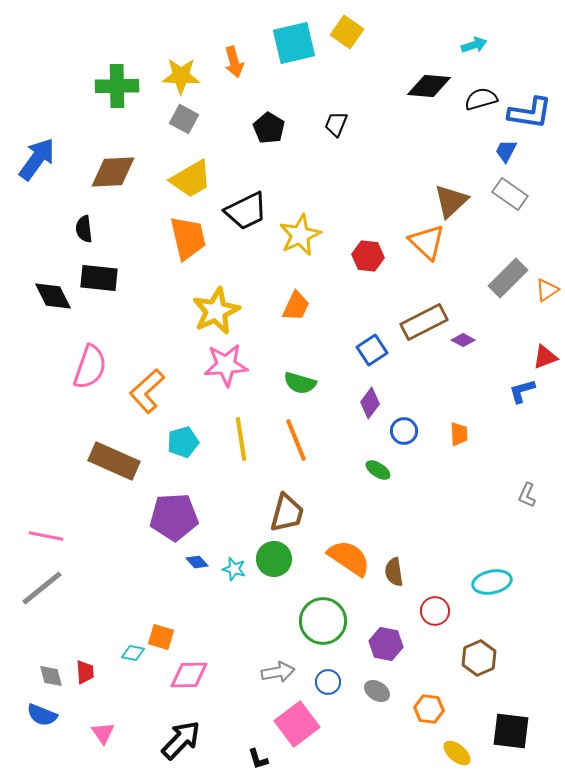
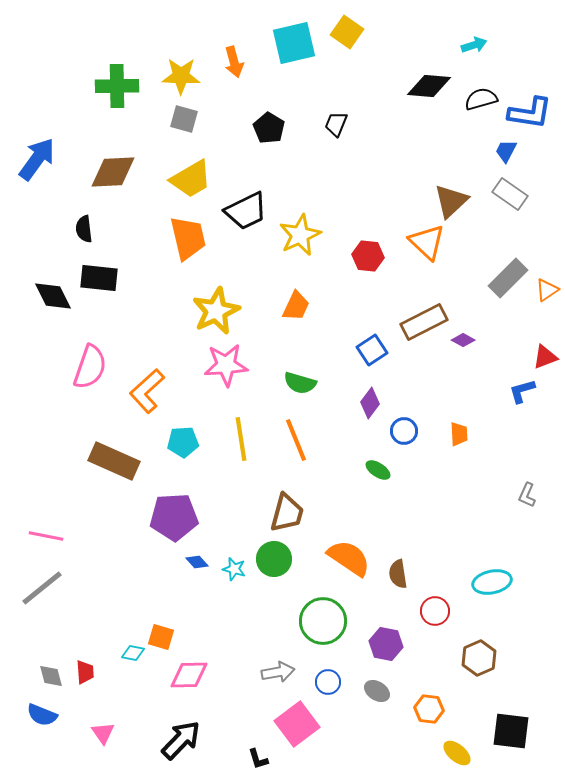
gray square at (184, 119): rotated 12 degrees counterclockwise
cyan pentagon at (183, 442): rotated 12 degrees clockwise
brown semicircle at (394, 572): moved 4 px right, 2 px down
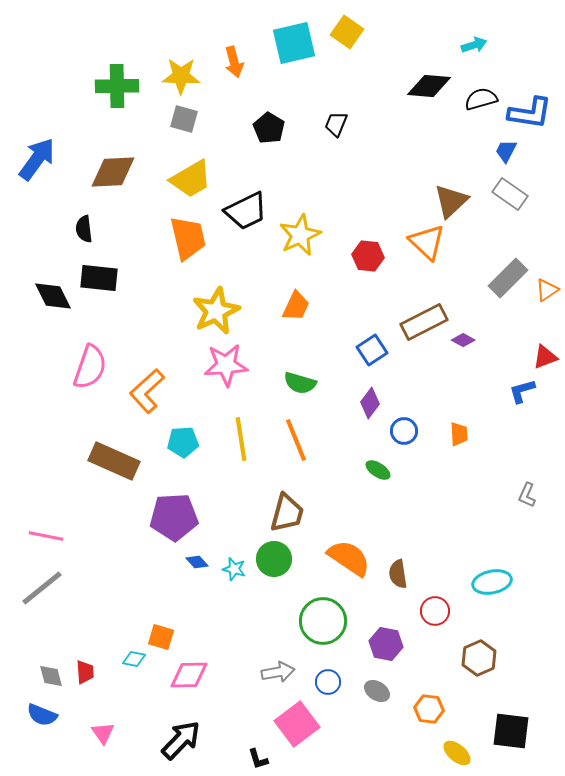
cyan diamond at (133, 653): moved 1 px right, 6 px down
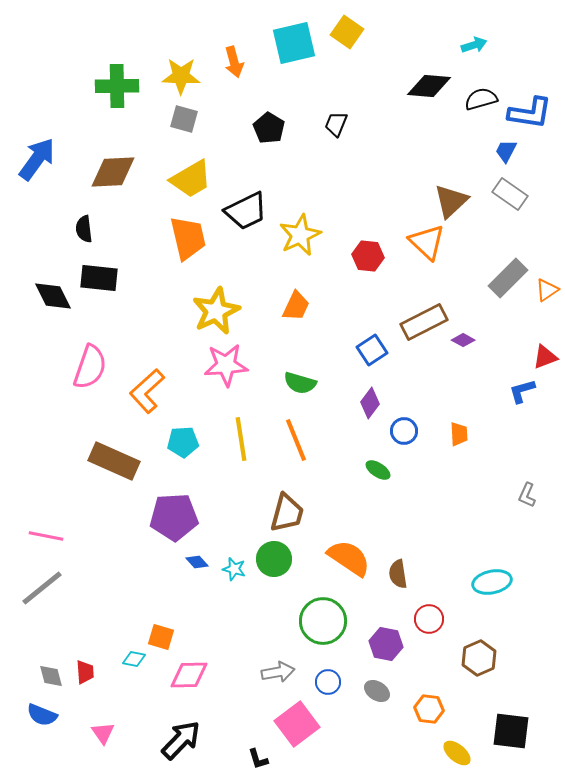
red circle at (435, 611): moved 6 px left, 8 px down
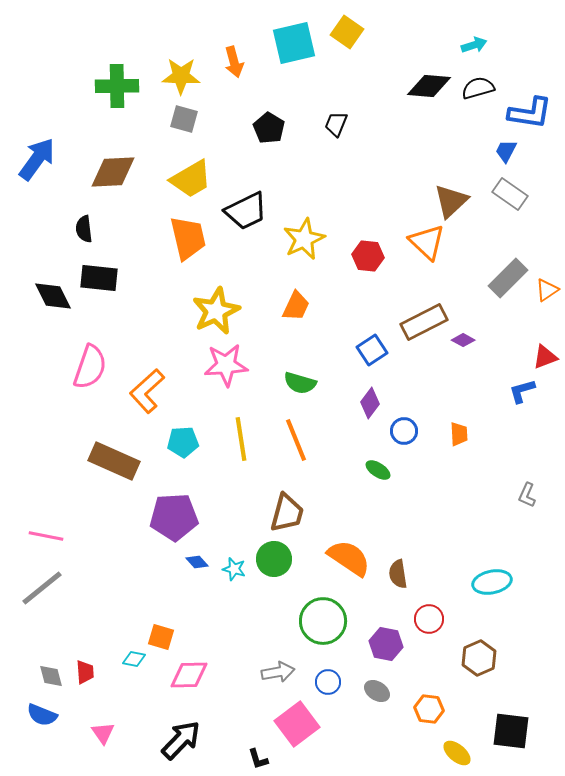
black semicircle at (481, 99): moved 3 px left, 11 px up
yellow star at (300, 235): moved 4 px right, 4 px down
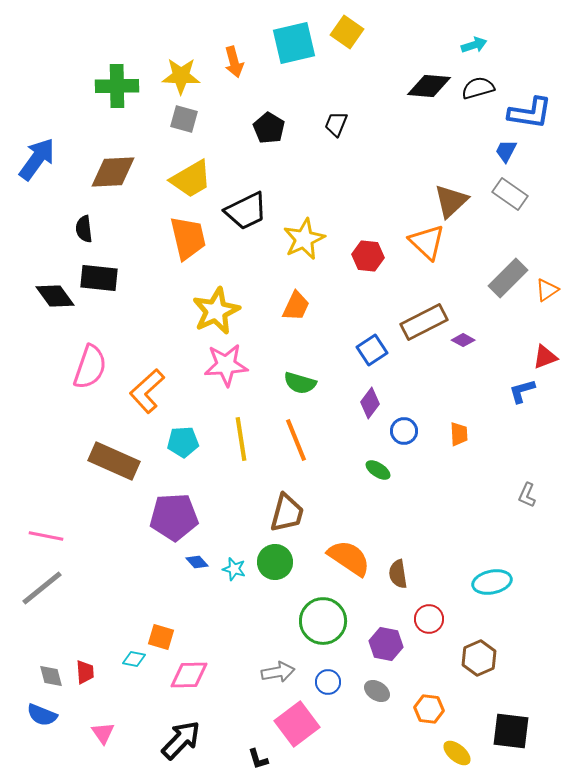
black diamond at (53, 296): moved 2 px right; rotated 9 degrees counterclockwise
green circle at (274, 559): moved 1 px right, 3 px down
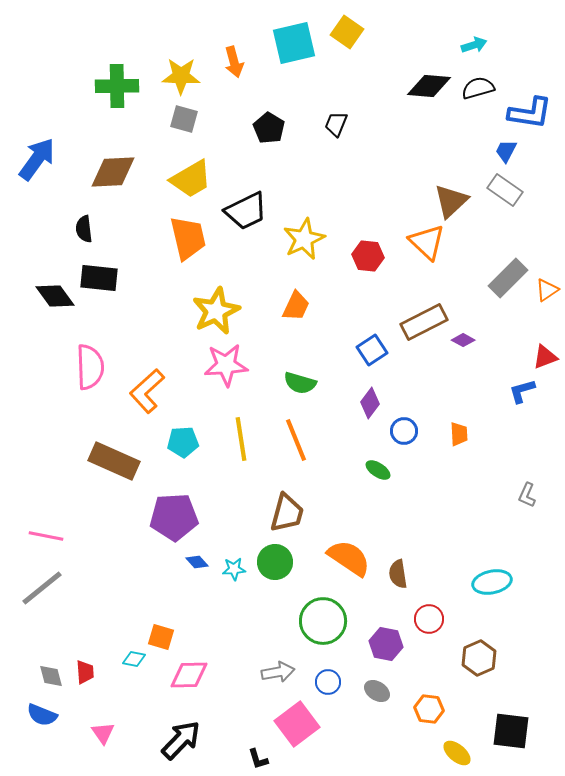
gray rectangle at (510, 194): moved 5 px left, 4 px up
pink semicircle at (90, 367): rotated 21 degrees counterclockwise
cyan star at (234, 569): rotated 20 degrees counterclockwise
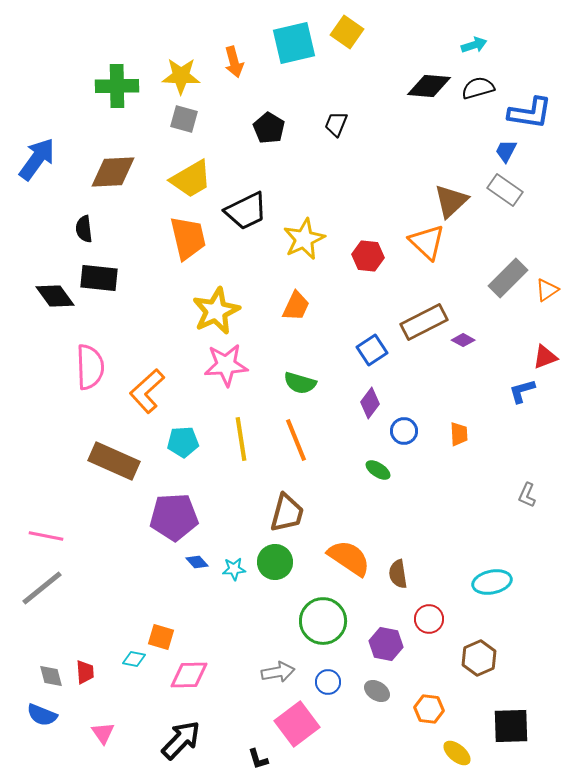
black square at (511, 731): moved 5 px up; rotated 9 degrees counterclockwise
